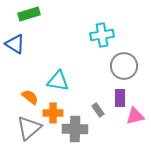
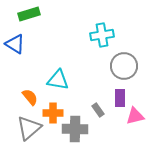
cyan triangle: moved 1 px up
orange semicircle: rotated 12 degrees clockwise
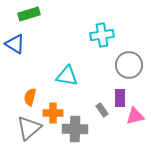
gray circle: moved 5 px right, 1 px up
cyan triangle: moved 9 px right, 4 px up
orange semicircle: rotated 126 degrees counterclockwise
gray rectangle: moved 4 px right
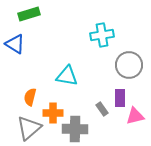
gray rectangle: moved 1 px up
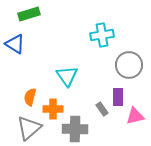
cyan triangle: rotated 45 degrees clockwise
purple rectangle: moved 2 px left, 1 px up
orange cross: moved 4 px up
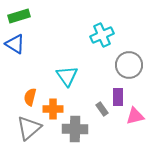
green rectangle: moved 10 px left, 2 px down
cyan cross: rotated 15 degrees counterclockwise
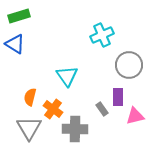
orange cross: rotated 36 degrees clockwise
gray triangle: rotated 20 degrees counterclockwise
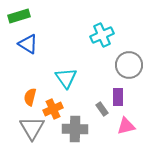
blue triangle: moved 13 px right
cyan triangle: moved 1 px left, 2 px down
orange cross: rotated 30 degrees clockwise
pink triangle: moved 9 px left, 10 px down
gray triangle: moved 3 px right
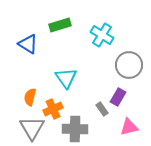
green rectangle: moved 41 px right, 9 px down
cyan cross: rotated 35 degrees counterclockwise
purple rectangle: rotated 30 degrees clockwise
pink triangle: moved 3 px right, 1 px down
